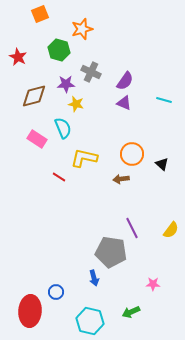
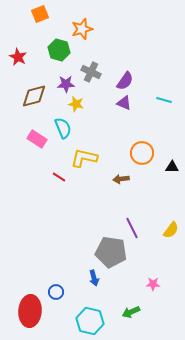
orange circle: moved 10 px right, 1 px up
black triangle: moved 10 px right, 3 px down; rotated 40 degrees counterclockwise
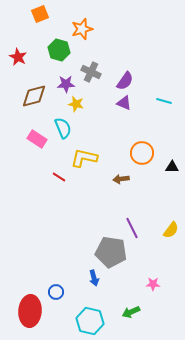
cyan line: moved 1 px down
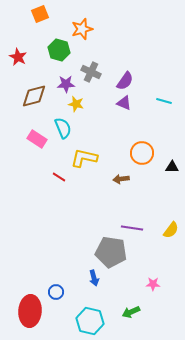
purple line: rotated 55 degrees counterclockwise
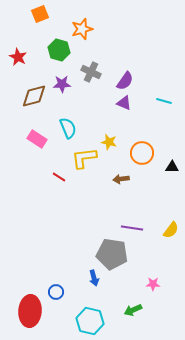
purple star: moved 4 px left
yellow star: moved 33 px right, 38 px down
cyan semicircle: moved 5 px right
yellow L-shape: rotated 20 degrees counterclockwise
gray pentagon: moved 1 px right, 2 px down
green arrow: moved 2 px right, 2 px up
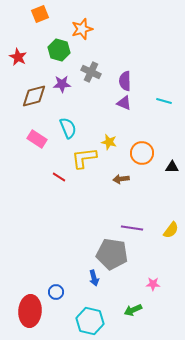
purple semicircle: rotated 144 degrees clockwise
